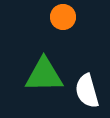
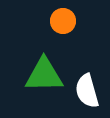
orange circle: moved 4 px down
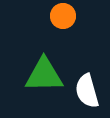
orange circle: moved 5 px up
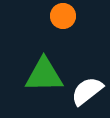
white semicircle: rotated 68 degrees clockwise
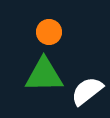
orange circle: moved 14 px left, 16 px down
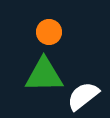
white semicircle: moved 4 px left, 5 px down
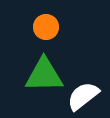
orange circle: moved 3 px left, 5 px up
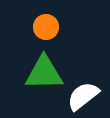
green triangle: moved 2 px up
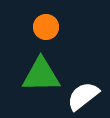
green triangle: moved 3 px left, 2 px down
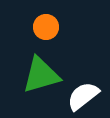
green triangle: rotated 15 degrees counterclockwise
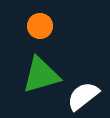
orange circle: moved 6 px left, 1 px up
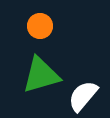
white semicircle: rotated 12 degrees counterclockwise
